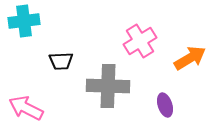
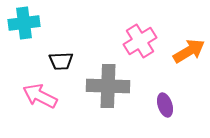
cyan cross: moved 2 px down
orange arrow: moved 1 px left, 7 px up
pink arrow: moved 14 px right, 12 px up
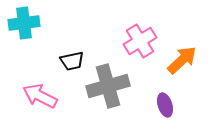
orange arrow: moved 7 px left, 9 px down; rotated 12 degrees counterclockwise
black trapezoid: moved 11 px right; rotated 10 degrees counterclockwise
gray cross: rotated 18 degrees counterclockwise
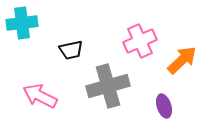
cyan cross: moved 2 px left
pink cross: rotated 8 degrees clockwise
black trapezoid: moved 1 px left, 11 px up
purple ellipse: moved 1 px left, 1 px down
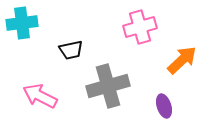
pink cross: moved 14 px up; rotated 8 degrees clockwise
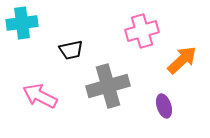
pink cross: moved 2 px right, 4 px down
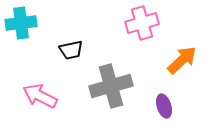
cyan cross: moved 1 px left
pink cross: moved 8 px up
gray cross: moved 3 px right
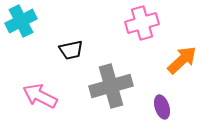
cyan cross: moved 2 px up; rotated 20 degrees counterclockwise
purple ellipse: moved 2 px left, 1 px down
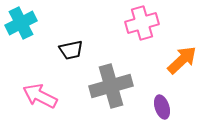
cyan cross: moved 2 px down
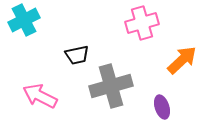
cyan cross: moved 3 px right, 3 px up
black trapezoid: moved 6 px right, 5 px down
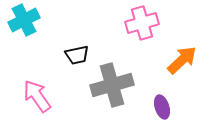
gray cross: moved 1 px right, 1 px up
pink arrow: moved 3 px left; rotated 28 degrees clockwise
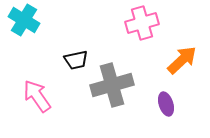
cyan cross: rotated 32 degrees counterclockwise
black trapezoid: moved 1 px left, 5 px down
purple ellipse: moved 4 px right, 3 px up
